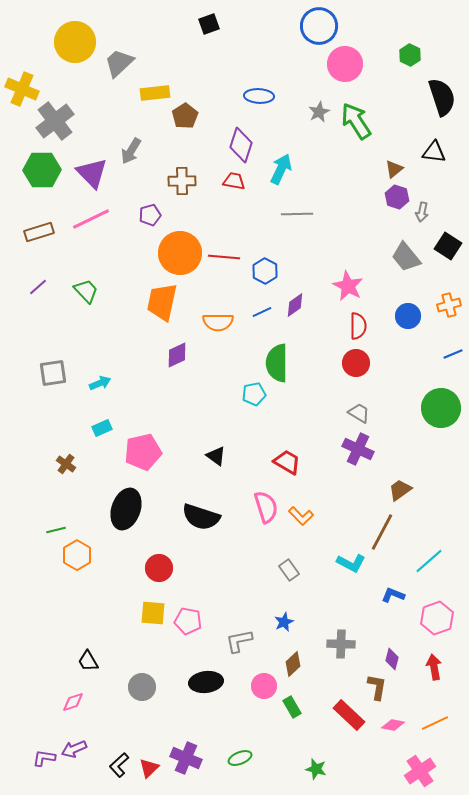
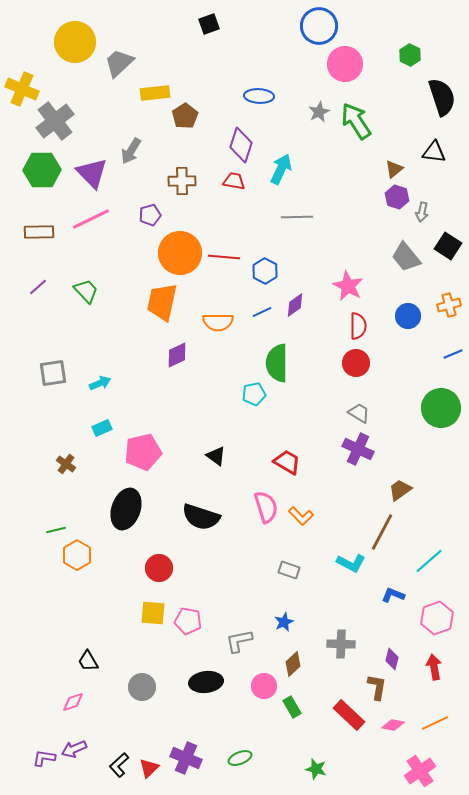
gray line at (297, 214): moved 3 px down
brown rectangle at (39, 232): rotated 16 degrees clockwise
gray rectangle at (289, 570): rotated 35 degrees counterclockwise
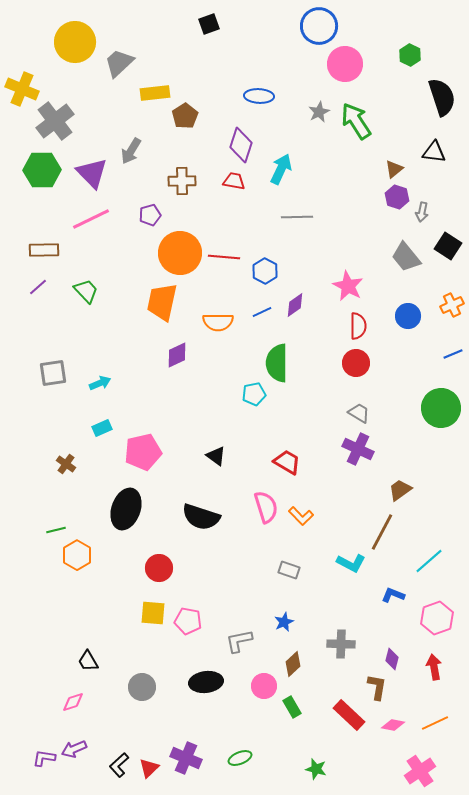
brown rectangle at (39, 232): moved 5 px right, 18 px down
orange cross at (449, 305): moved 3 px right; rotated 10 degrees counterclockwise
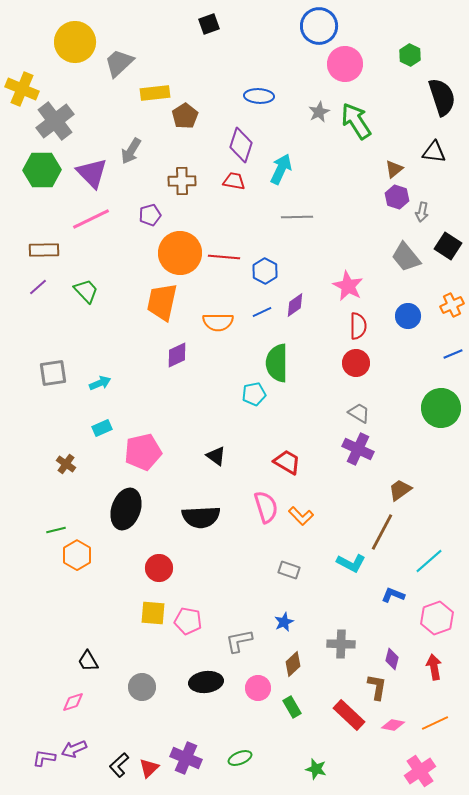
black semicircle at (201, 517): rotated 21 degrees counterclockwise
pink circle at (264, 686): moved 6 px left, 2 px down
